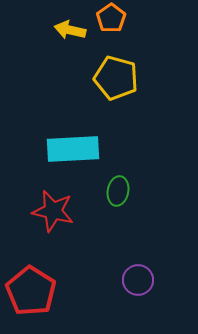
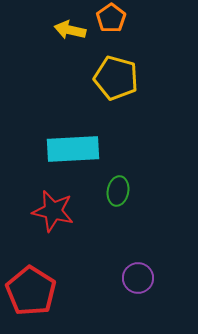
purple circle: moved 2 px up
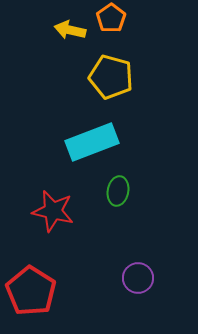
yellow pentagon: moved 5 px left, 1 px up
cyan rectangle: moved 19 px right, 7 px up; rotated 18 degrees counterclockwise
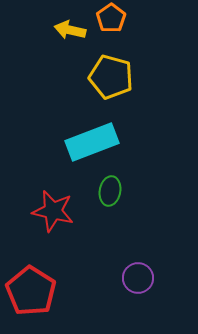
green ellipse: moved 8 px left
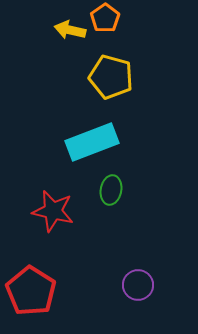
orange pentagon: moved 6 px left
green ellipse: moved 1 px right, 1 px up
purple circle: moved 7 px down
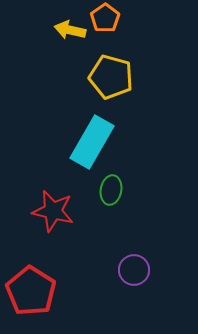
cyan rectangle: rotated 39 degrees counterclockwise
purple circle: moved 4 px left, 15 px up
